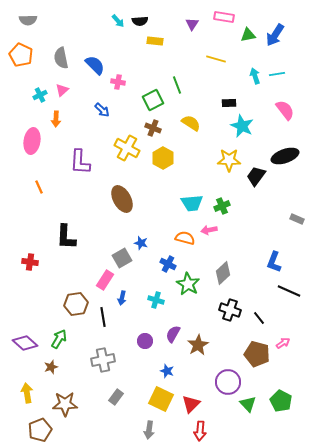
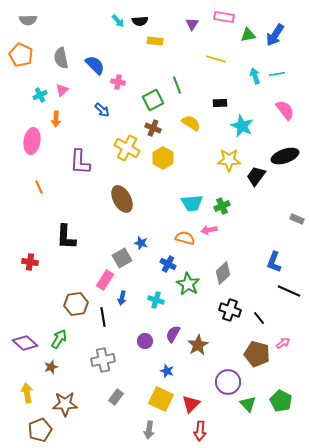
black rectangle at (229, 103): moved 9 px left
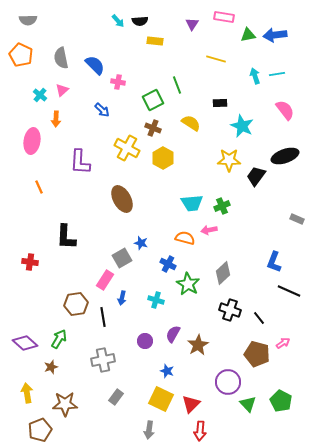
blue arrow at (275, 35): rotated 50 degrees clockwise
cyan cross at (40, 95): rotated 24 degrees counterclockwise
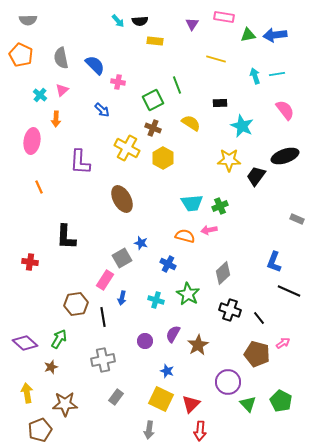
green cross at (222, 206): moved 2 px left
orange semicircle at (185, 238): moved 2 px up
green star at (188, 284): moved 10 px down
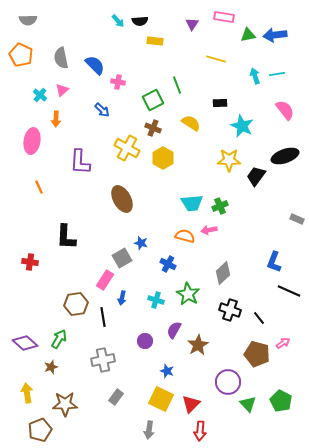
purple semicircle at (173, 334): moved 1 px right, 4 px up
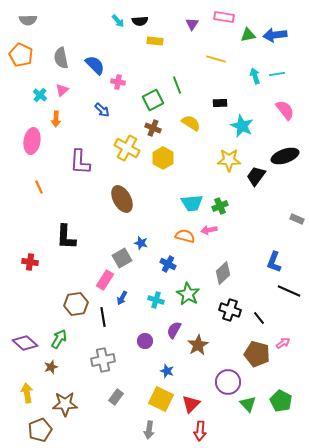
blue arrow at (122, 298): rotated 16 degrees clockwise
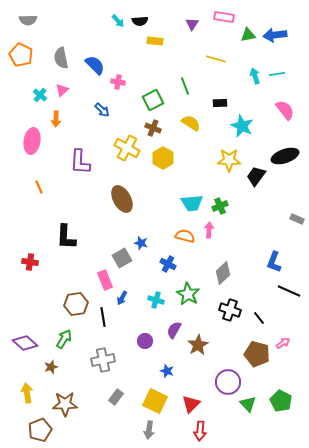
green line at (177, 85): moved 8 px right, 1 px down
pink arrow at (209, 230): rotated 105 degrees clockwise
pink rectangle at (105, 280): rotated 54 degrees counterclockwise
green arrow at (59, 339): moved 5 px right
yellow square at (161, 399): moved 6 px left, 2 px down
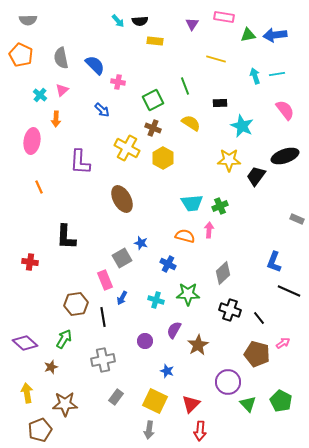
green star at (188, 294): rotated 30 degrees counterclockwise
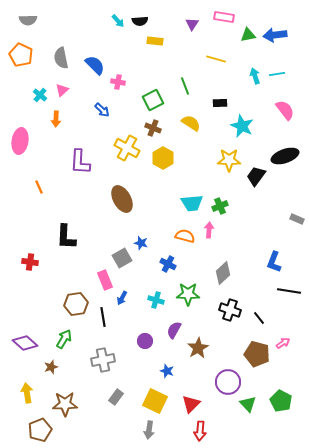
pink ellipse at (32, 141): moved 12 px left
black line at (289, 291): rotated 15 degrees counterclockwise
brown star at (198, 345): moved 3 px down
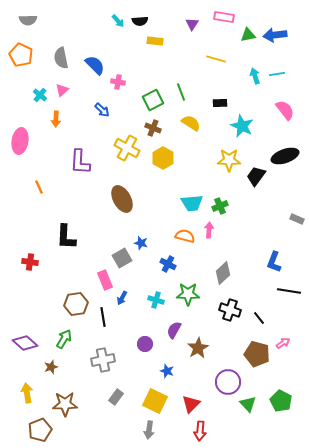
green line at (185, 86): moved 4 px left, 6 px down
purple circle at (145, 341): moved 3 px down
